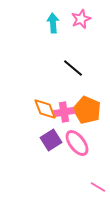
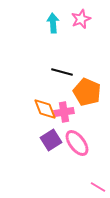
black line: moved 11 px left, 4 px down; rotated 25 degrees counterclockwise
orange pentagon: moved 18 px up
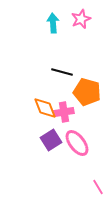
orange pentagon: rotated 8 degrees counterclockwise
orange diamond: moved 1 px up
pink line: rotated 28 degrees clockwise
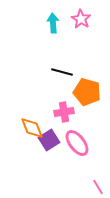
pink star: rotated 18 degrees counterclockwise
orange diamond: moved 13 px left, 20 px down
purple square: moved 2 px left
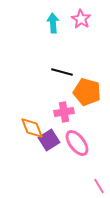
pink line: moved 1 px right, 1 px up
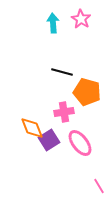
pink ellipse: moved 3 px right
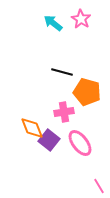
cyan arrow: rotated 48 degrees counterclockwise
purple square: rotated 20 degrees counterclockwise
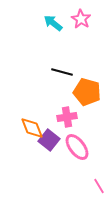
pink cross: moved 3 px right, 5 px down
pink ellipse: moved 3 px left, 4 px down
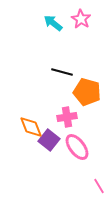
orange diamond: moved 1 px left, 1 px up
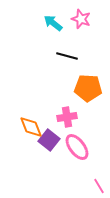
pink star: rotated 12 degrees counterclockwise
black line: moved 5 px right, 16 px up
orange pentagon: moved 1 px right, 4 px up; rotated 12 degrees counterclockwise
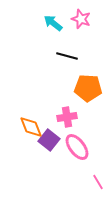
pink line: moved 1 px left, 4 px up
